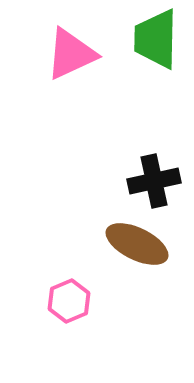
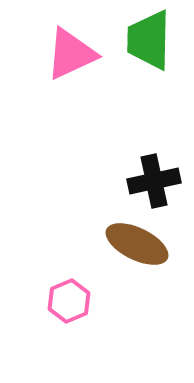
green trapezoid: moved 7 px left, 1 px down
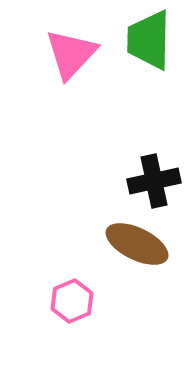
pink triangle: rotated 22 degrees counterclockwise
pink hexagon: moved 3 px right
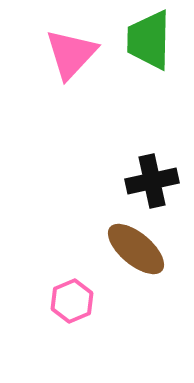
black cross: moved 2 px left
brown ellipse: moved 1 px left, 5 px down; rotated 14 degrees clockwise
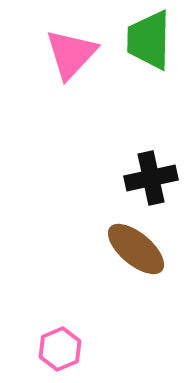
black cross: moved 1 px left, 3 px up
pink hexagon: moved 12 px left, 48 px down
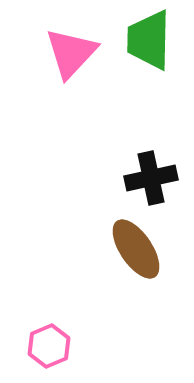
pink triangle: moved 1 px up
brown ellipse: rotated 16 degrees clockwise
pink hexagon: moved 11 px left, 3 px up
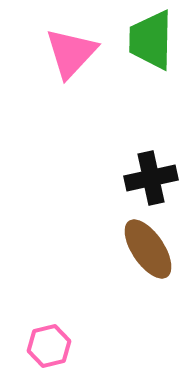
green trapezoid: moved 2 px right
brown ellipse: moved 12 px right
pink hexagon: rotated 9 degrees clockwise
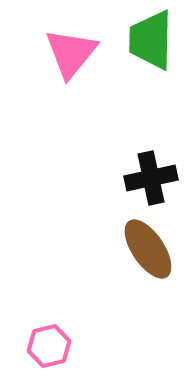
pink triangle: rotated 4 degrees counterclockwise
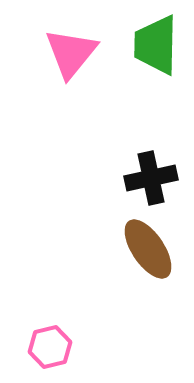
green trapezoid: moved 5 px right, 5 px down
pink hexagon: moved 1 px right, 1 px down
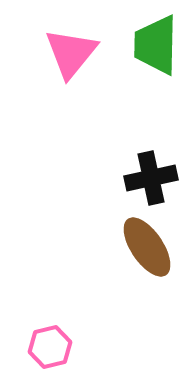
brown ellipse: moved 1 px left, 2 px up
